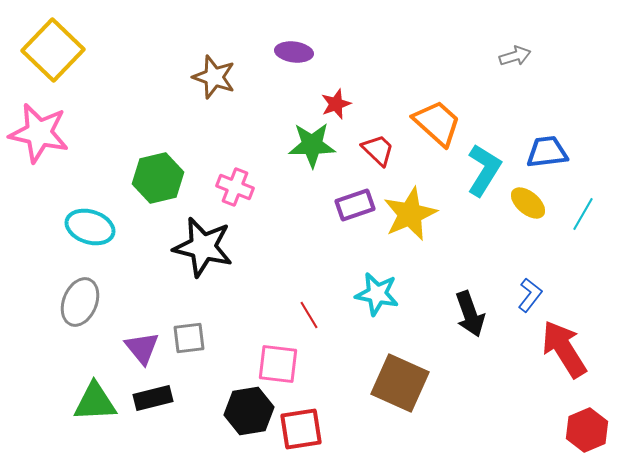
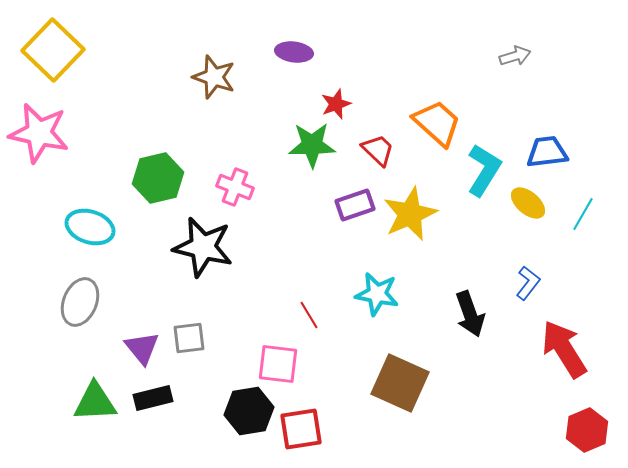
blue L-shape: moved 2 px left, 12 px up
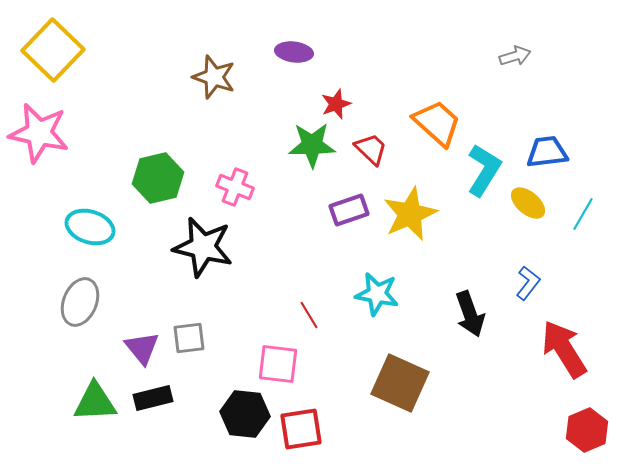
red trapezoid: moved 7 px left, 1 px up
purple rectangle: moved 6 px left, 5 px down
black hexagon: moved 4 px left, 3 px down; rotated 15 degrees clockwise
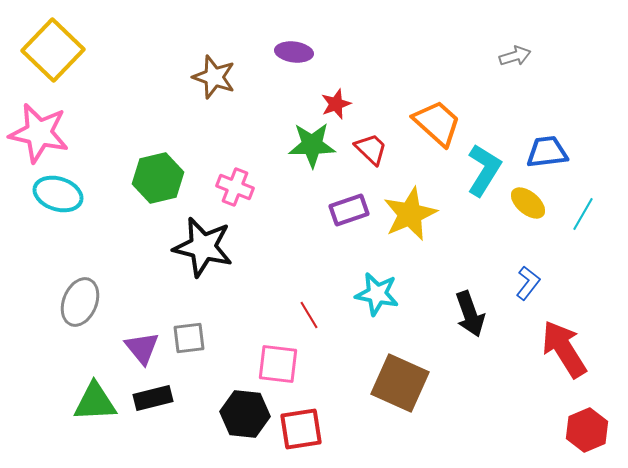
cyan ellipse: moved 32 px left, 33 px up
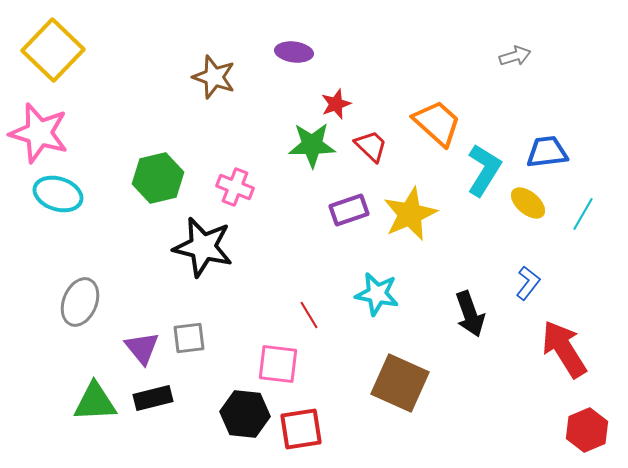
pink star: rotated 4 degrees clockwise
red trapezoid: moved 3 px up
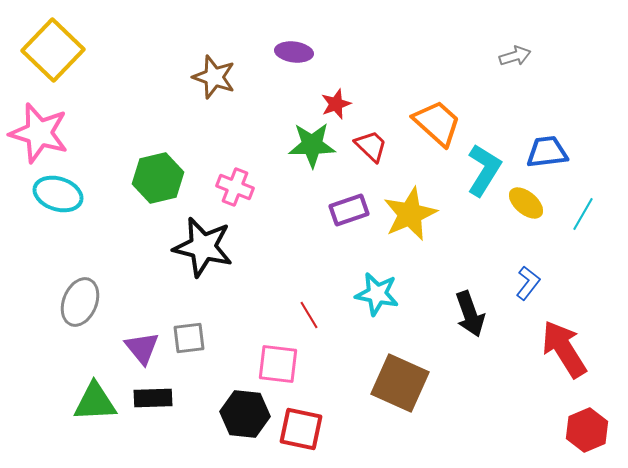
yellow ellipse: moved 2 px left
black rectangle: rotated 12 degrees clockwise
red square: rotated 21 degrees clockwise
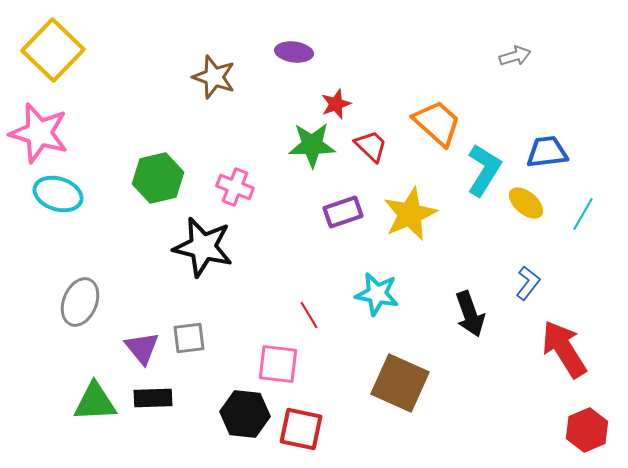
purple rectangle: moved 6 px left, 2 px down
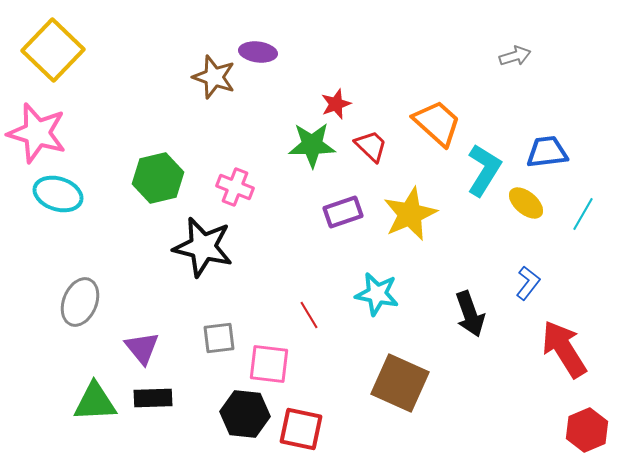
purple ellipse: moved 36 px left
pink star: moved 2 px left
gray square: moved 30 px right
pink square: moved 9 px left
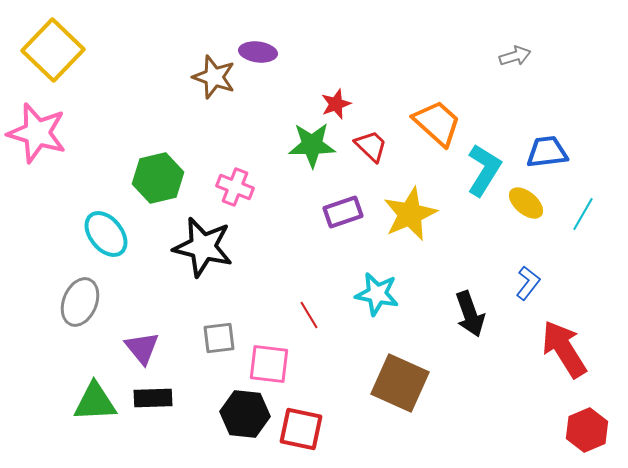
cyan ellipse: moved 48 px right, 40 px down; rotated 33 degrees clockwise
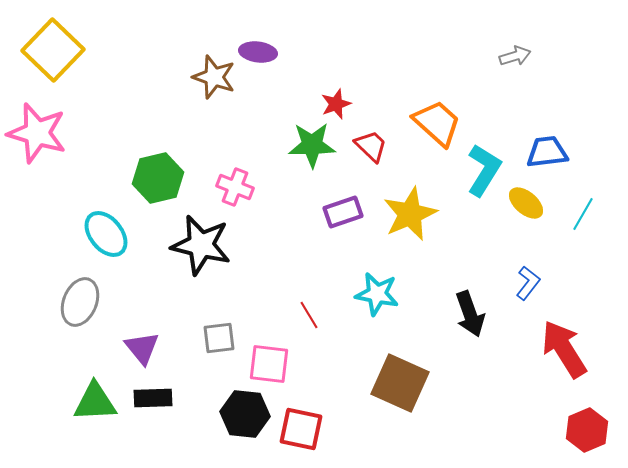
black star: moved 2 px left, 2 px up
